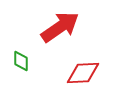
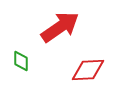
red diamond: moved 5 px right, 3 px up
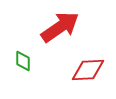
green diamond: moved 2 px right
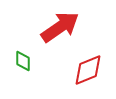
red diamond: rotated 20 degrees counterclockwise
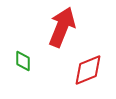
red arrow: moved 2 px right; rotated 33 degrees counterclockwise
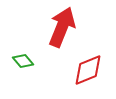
green diamond: rotated 40 degrees counterclockwise
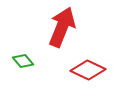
red diamond: rotated 48 degrees clockwise
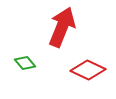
green diamond: moved 2 px right, 2 px down
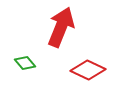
red arrow: moved 1 px left
